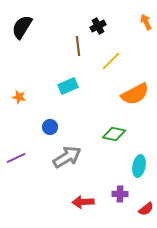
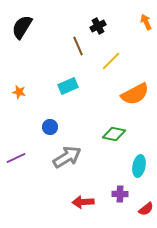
brown line: rotated 18 degrees counterclockwise
orange star: moved 5 px up
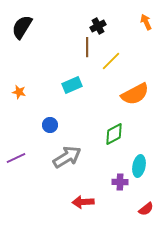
brown line: moved 9 px right, 1 px down; rotated 24 degrees clockwise
cyan rectangle: moved 4 px right, 1 px up
blue circle: moved 2 px up
green diamond: rotated 40 degrees counterclockwise
purple cross: moved 12 px up
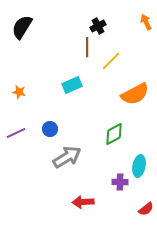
blue circle: moved 4 px down
purple line: moved 25 px up
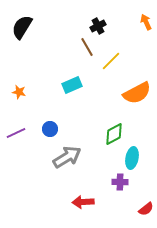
brown line: rotated 30 degrees counterclockwise
orange semicircle: moved 2 px right, 1 px up
cyan ellipse: moved 7 px left, 8 px up
